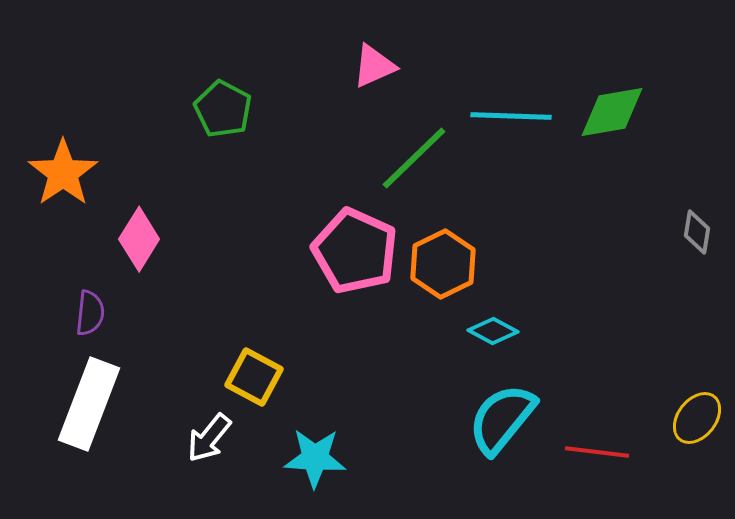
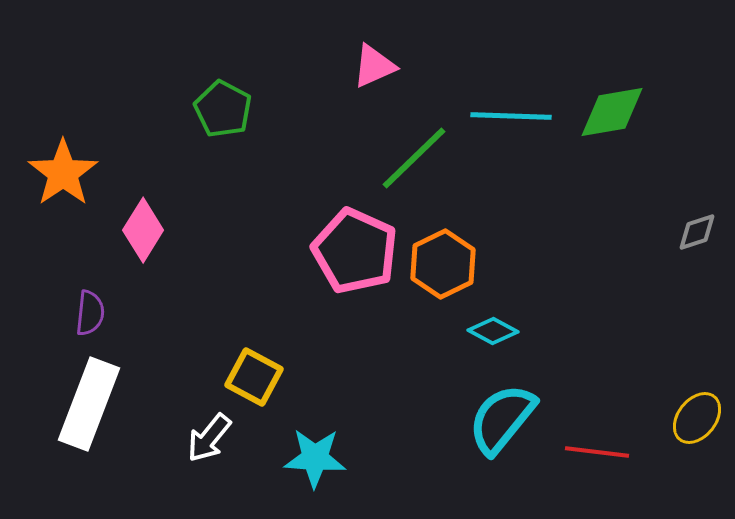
gray diamond: rotated 63 degrees clockwise
pink diamond: moved 4 px right, 9 px up
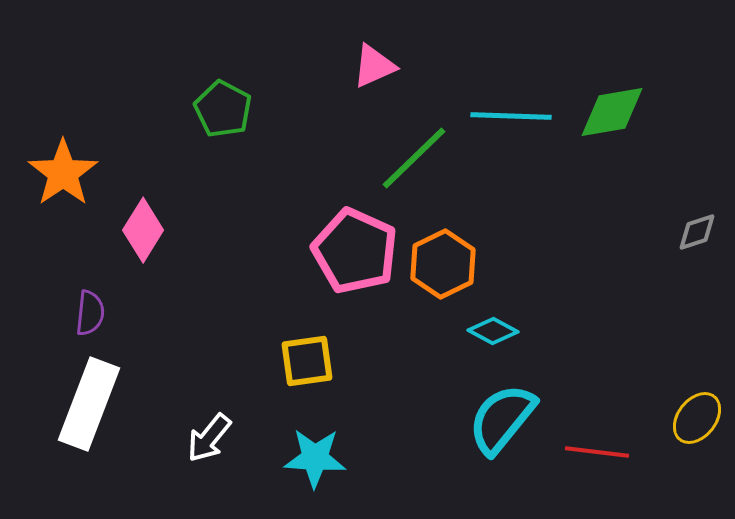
yellow square: moved 53 px right, 16 px up; rotated 36 degrees counterclockwise
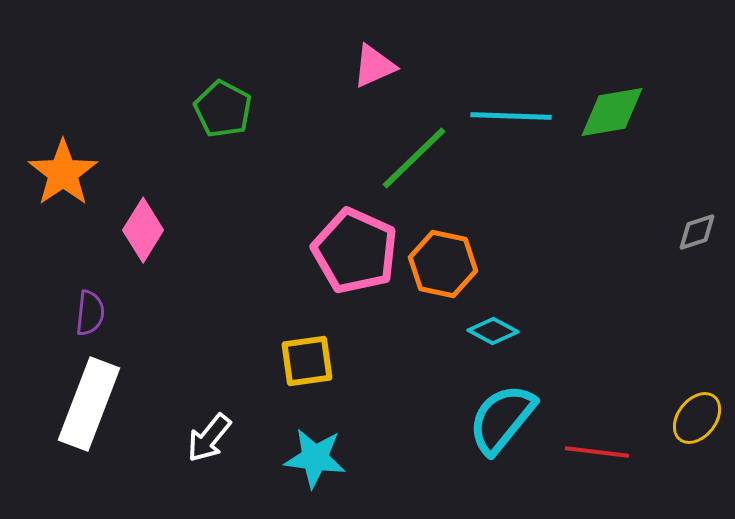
orange hexagon: rotated 22 degrees counterclockwise
cyan star: rotated 4 degrees clockwise
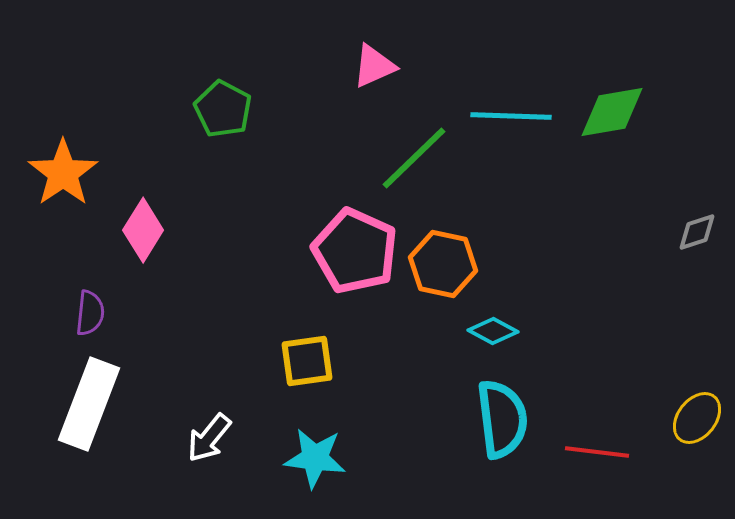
cyan semicircle: rotated 134 degrees clockwise
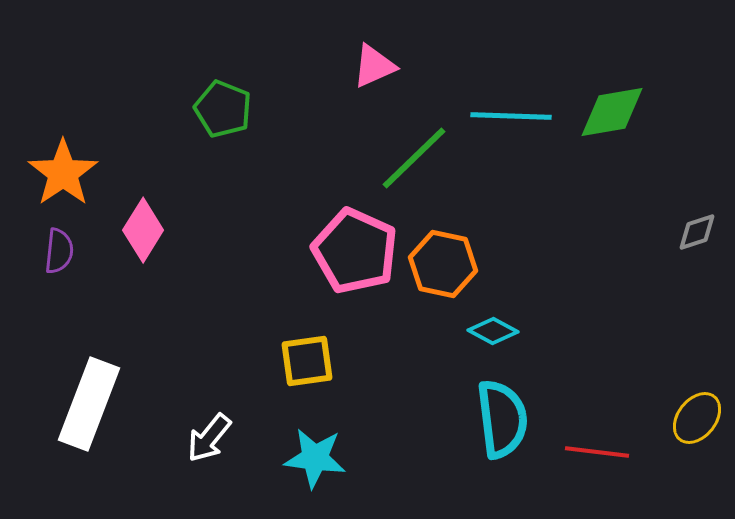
green pentagon: rotated 6 degrees counterclockwise
purple semicircle: moved 31 px left, 62 px up
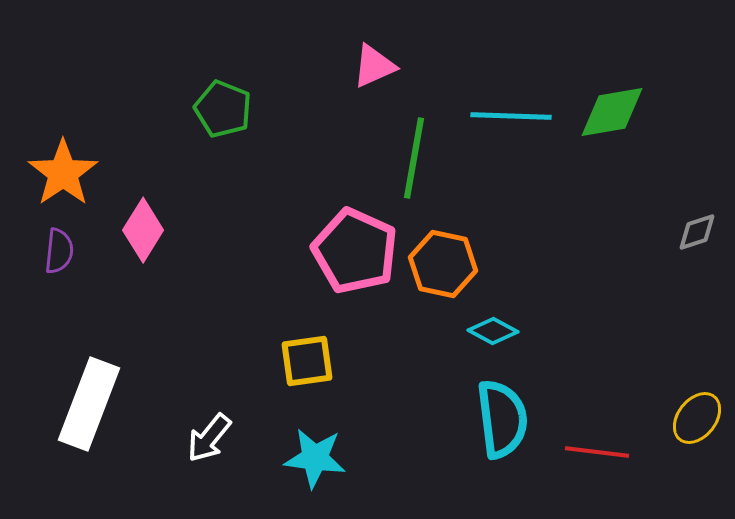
green line: rotated 36 degrees counterclockwise
